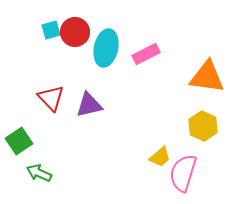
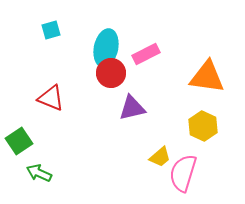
red circle: moved 36 px right, 41 px down
red triangle: rotated 24 degrees counterclockwise
purple triangle: moved 43 px right, 3 px down
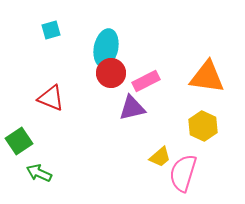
pink rectangle: moved 27 px down
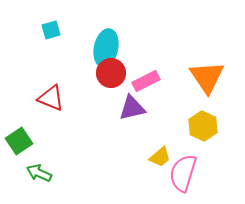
orange triangle: rotated 48 degrees clockwise
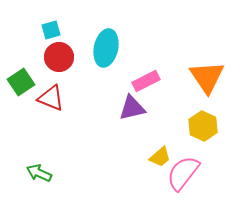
red circle: moved 52 px left, 16 px up
green square: moved 2 px right, 59 px up
pink semicircle: rotated 21 degrees clockwise
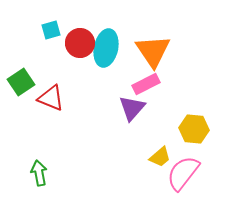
red circle: moved 21 px right, 14 px up
orange triangle: moved 54 px left, 26 px up
pink rectangle: moved 3 px down
purple triangle: rotated 36 degrees counterclockwise
yellow hexagon: moved 9 px left, 3 px down; rotated 20 degrees counterclockwise
green arrow: rotated 55 degrees clockwise
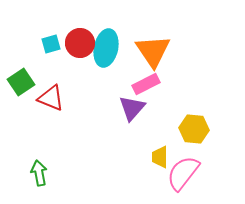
cyan square: moved 14 px down
yellow trapezoid: rotated 130 degrees clockwise
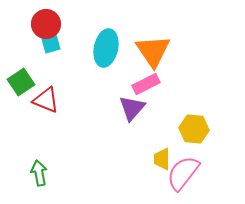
red circle: moved 34 px left, 19 px up
red triangle: moved 5 px left, 2 px down
yellow trapezoid: moved 2 px right, 2 px down
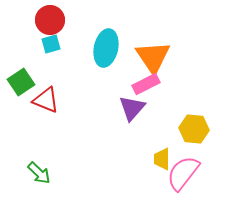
red circle: moved 4 px right, 4 px up
orange triangle: moved 6 px down
green arrow: rotated 145 degrees clockwise
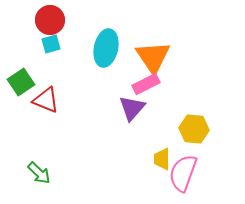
pink semicircle: rotated 18 degrees counterclockwise
